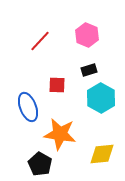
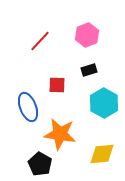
pink hexagon: rotated 15 degrees clockwise
cyan hexagon: moved 3 px right, 5 px down
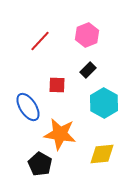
black rectangle: moved 1 px left; rotated 28 degrees counterclockwise
blue ellipse: rotated 12 degrees counterclockwise
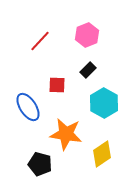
orange star: moved 6 px right
yellow diamond: rotated 28 degrees counterclockwise
black pentagon: rotated 15 degrees counterclockwise
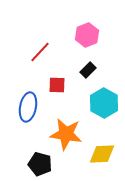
red line: moved 11 px down
blue ellipse: rotated 44 degrees clockwise
yellow diamond: rotated 32 degrees clockwise
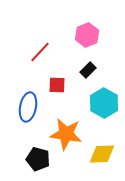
black pentagon: moved 2 px left, 5 px up
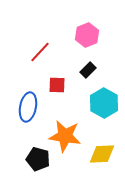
orange star: moved 1 px left, 2 px down
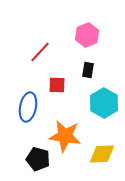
black rectangle: rotated 35 degrees counterclockwise
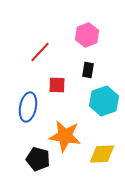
cyan hexagon: moved 2 px up; rotated 12 degrees clockwise
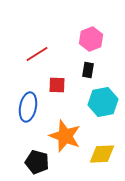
pink hexagon: moved 4 px right, 4 px down
red line: moved 3 px left, 2 px down; rotated 15 degrees clockwise
cyan hexagon: moved 1 px left, 1 px down; rotated 8 degrees clockwise
orange star: rotated 12 degrees clockwise
black pentagon: moved 1 px left, 3 px down
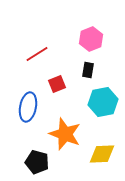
red square: moved 1 px up; rotated 24 degrees counterclockwise
orange star: moved 2 px up
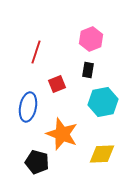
red line: moved 1 px left, 2 px up; rotated 40 degrees counterclockwise
orange star: moved 3 px left
